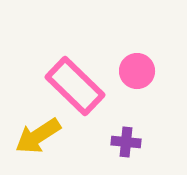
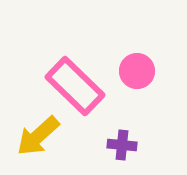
yellow arrow: rotated 9 degrees counterclockwise
purple cross: moved 4 px left, 3 px down
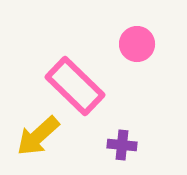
pink circle: moved 27 px up
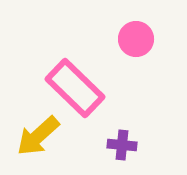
pink circle: moved 1 px left, 5 px up
pink rectangle: moved 2 px down
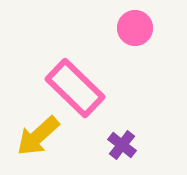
pink circle: moved 1 px left, 11 px up
purple cross: rotated 32 degrees clockwise
